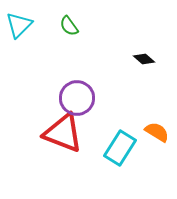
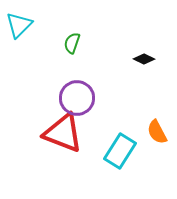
green semicircle: moved 3 px right, 17 px down; rotated 55 degrees clockwise
black diamond: rotated 15 degrees counterclockwise
orange semicircle: rotated 150 degrees counterclockwise
cyan rectangle: moved 3 px down
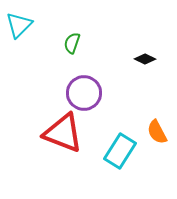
black diamond: moved 1 px right
purple circle: moved 7 px right, 5 px up
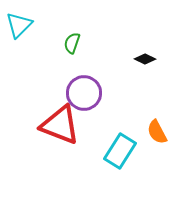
red triangle: moved 3 px left, 8 px up
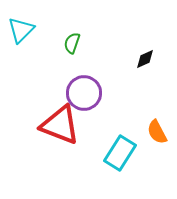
cyan triangle: moved 2 px right, 5 px down
black diamond: rotated 50 degrees counterclockwise
cyan rectangle: moved 2 px down
